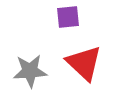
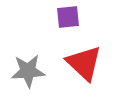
gray star: moved 2 px left
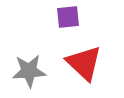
gray star: moved 1 px right
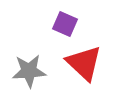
purple square: moved 3 px left, 7 px down; rotated 30 degrees clockwise
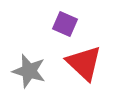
gray star: rotated 20 degrees clockwise
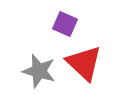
gray star: moved 10 px right
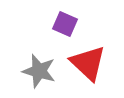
red triangle: moved 4 px right
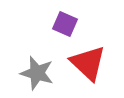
gray star: moved 2 px left, 2 px down
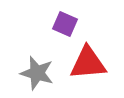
red triangle: rotated 48 degrees counterclockwise
